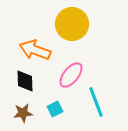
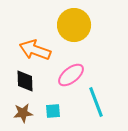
yellow circle: moved 2 px right, 1 px down
pink ellipse: rotated 12 degrees clockwise
cyan square: moved 2 px left, 2 px down; rotated 21 degrees clockwise
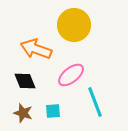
orange arrow: moved 1 px right, 1 px up
black diamond: rotated 20 degrees counterclockwise
cyan line: moved 1 px left
brown star: rotated 24 degrees clockwise
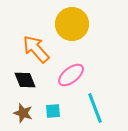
yellow circle: moved 2 px left, 1 px up
orange arrow: rotated 28 degrees clockwise
black diamond: moved 1 px up
cyan line: moved 6 px down
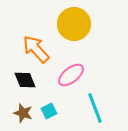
yellow circle: moved 2 px right
cyan square: moved 4 px left; rotated 21 degrees counterclockwise
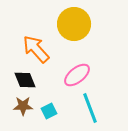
pink ellipse: moved 6 px right
cyan line: moved 5 px left
brown star: moved 7 px up; rotated 18 degrees counterclockwise
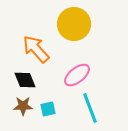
cyan square: moved 1 px left, 2 px up; rotated 14 degrees clockwise
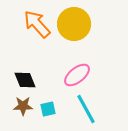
orange arrow: moved 1 px right, 25 px up
cyan line: moved 4 px left, 1 px down; rotated 8 degrees counterclockwise
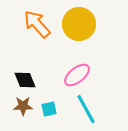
yellow circle: moved 5 px right
cyan square: moved 1 px right
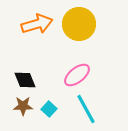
orange arrow: rotated 116 degrees clockwise
cyan square: rotated 35 degrees counterclockwise
